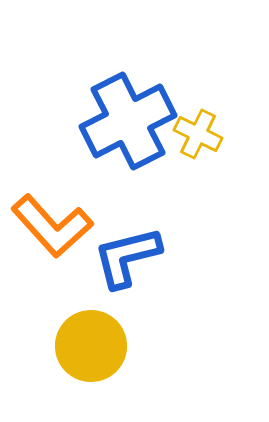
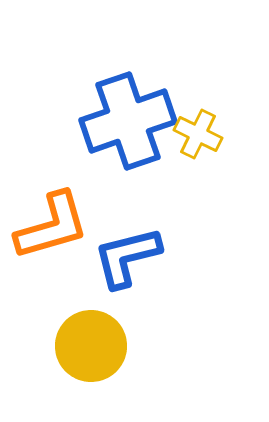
blue cross: rotated 8 degrees clockwise
orange L-shape: rotated 64 degrees counterclockwise
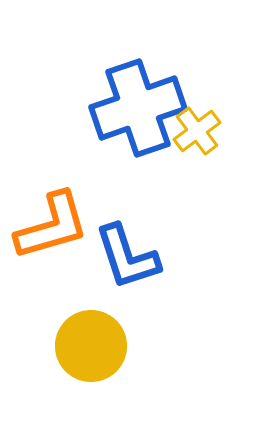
blue cross: moved 10 px right, 13 px up
yellow cross: moved 1 px left, 3 px up; rotated 27 degrees clockwise
blue L-shape: rotated 94 degrees counterclockwise
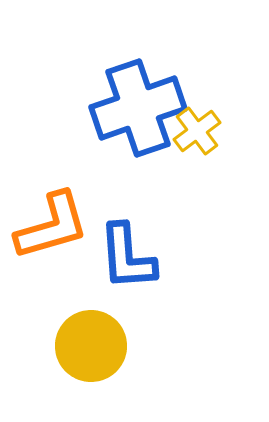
blue L-shape: rotated 14 degrees clockwise
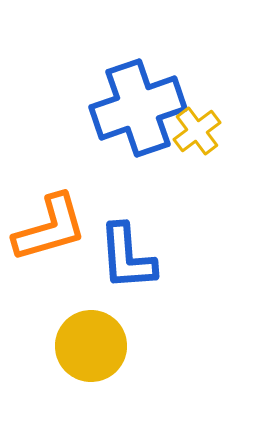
orange L-shape: moved 2 px left, 2 px down
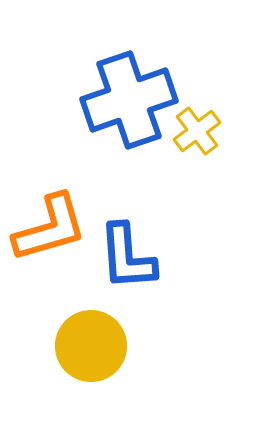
blue cross: moved 9 px left, 8 px up
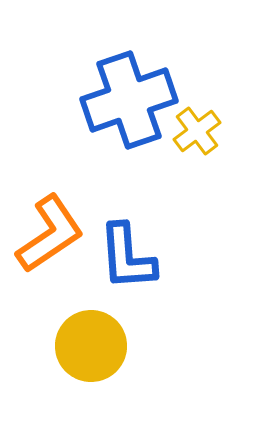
orange L-shape: moved 6 px down; rotated 18 degrees counterclockwise
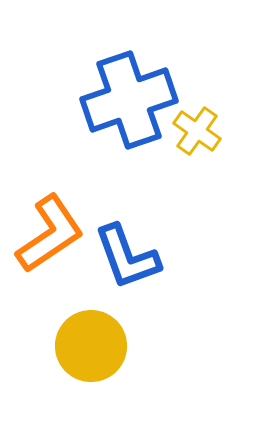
yellow cross: rotated 18 degrees counterclockwise
blue L-shape: rotated 16 degrees counterclockwise
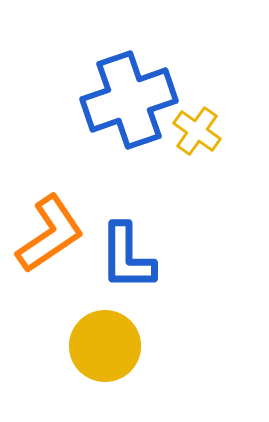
blue L-shape: rotated 20 degrees clockwise
yellow circle: moved 14 px right
